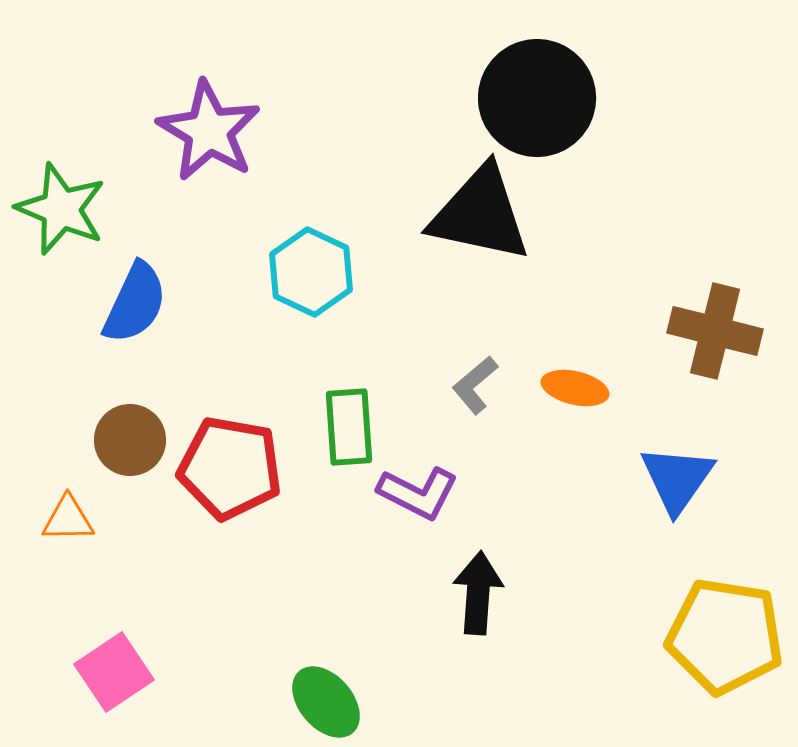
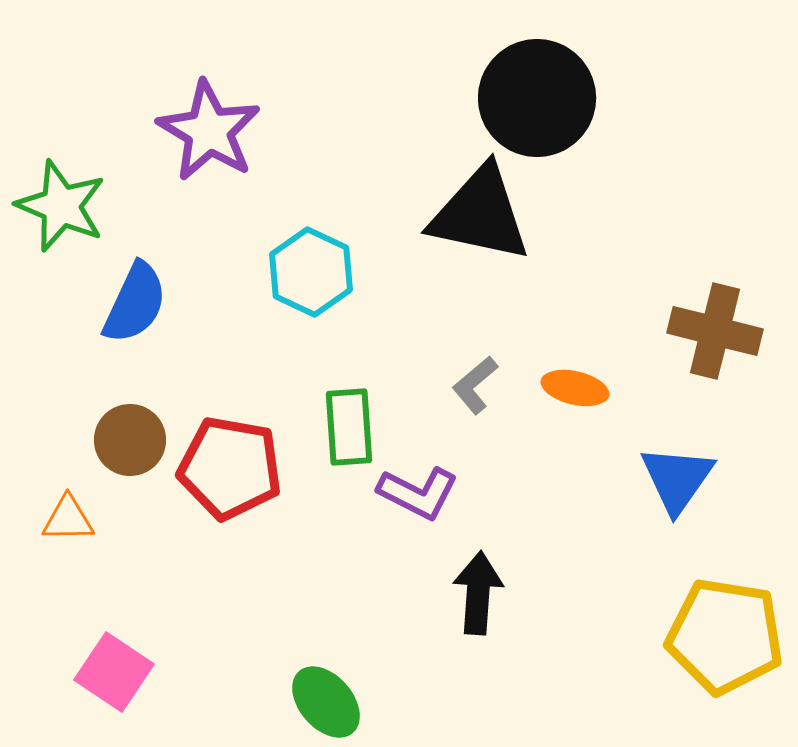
green star: moved 3 px up
pink square: rotated 22 degrees counterclockwise
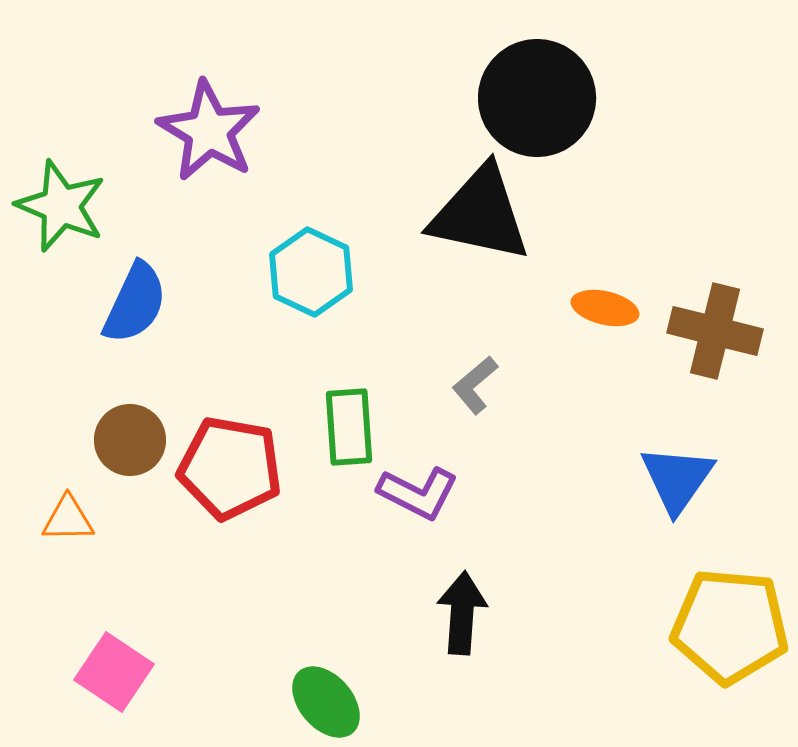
orange ellipse: moved 30 px right, 80 px up
black arrow: moved 16 px left, 20 px down
yellow pentagon: moved 5 px right, 10 px up; rotated 4 degrees counterclockwise
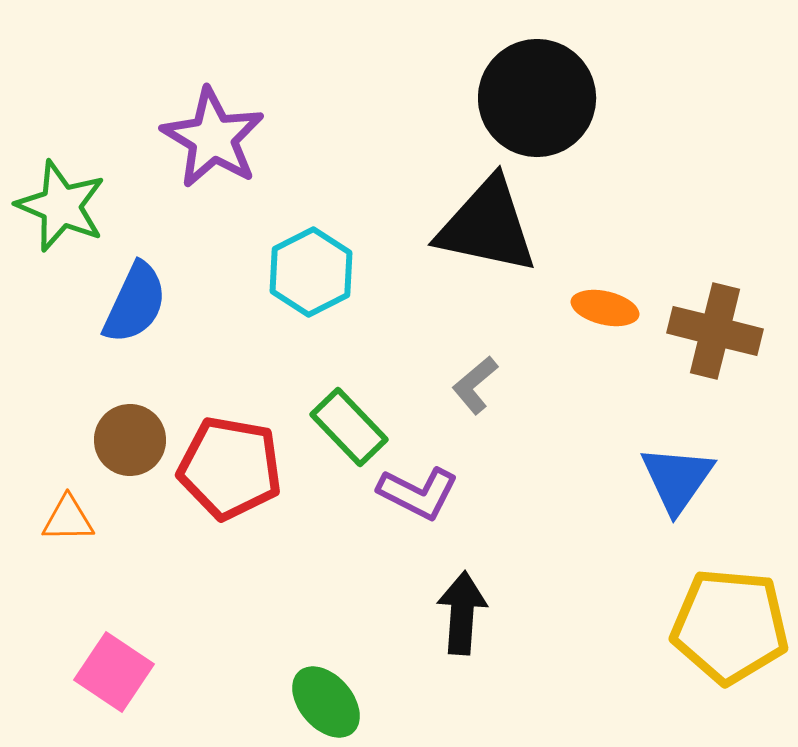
purple star: moved 4 px right, 7 px down
black triangle: moved 7 px right, 12 px down
cyan hexagon: rotated 8 degrees clockwise
green rectangle: rotated 40 degrees counterclockwise
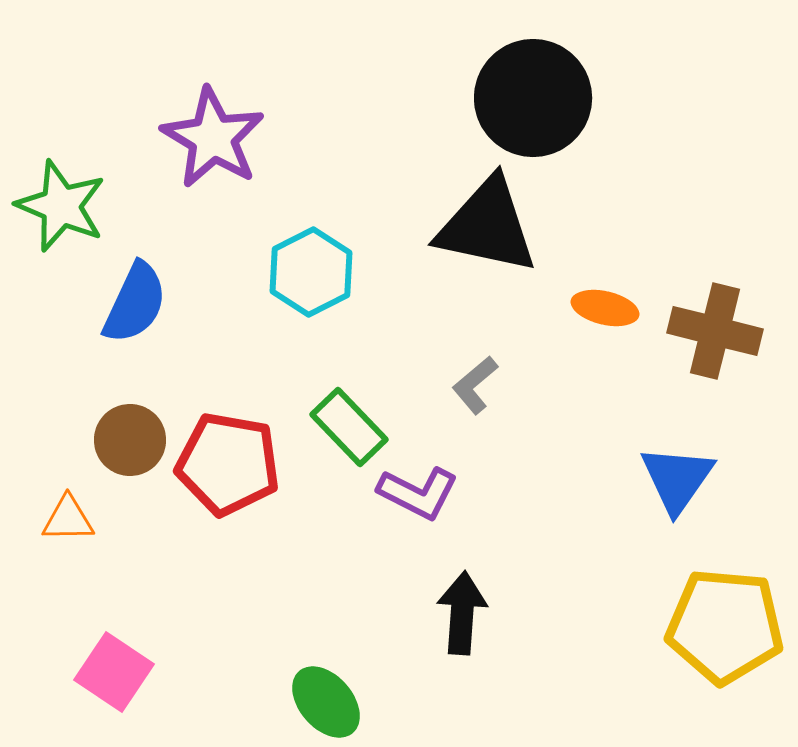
black circle: moved 4 px left
red pentagon: moved 2 px left, 4 px up
yellow pentagon: moved 5 px left
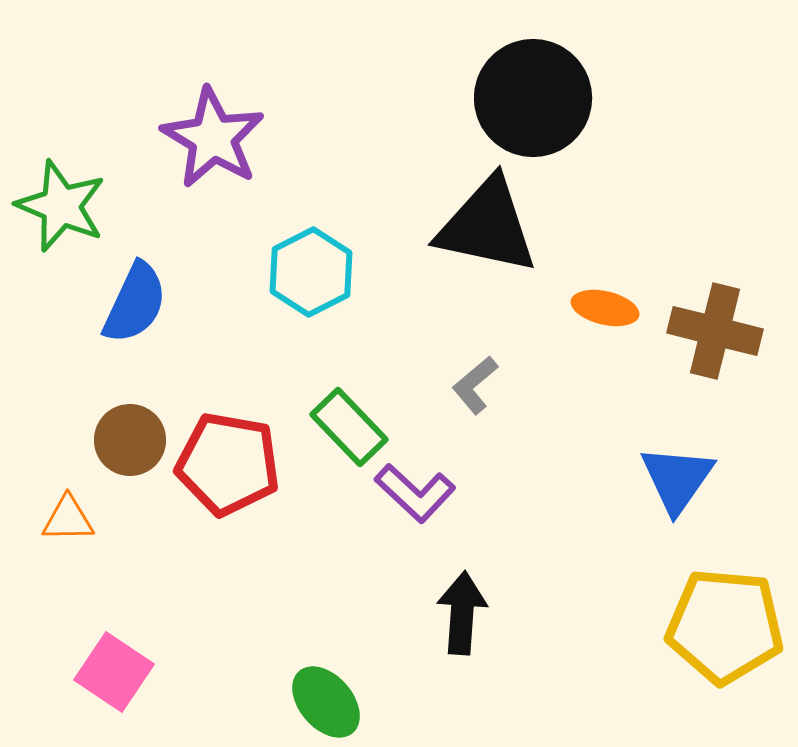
purple L-shape: moved 3 px left; rotated 16 degrees clockwise
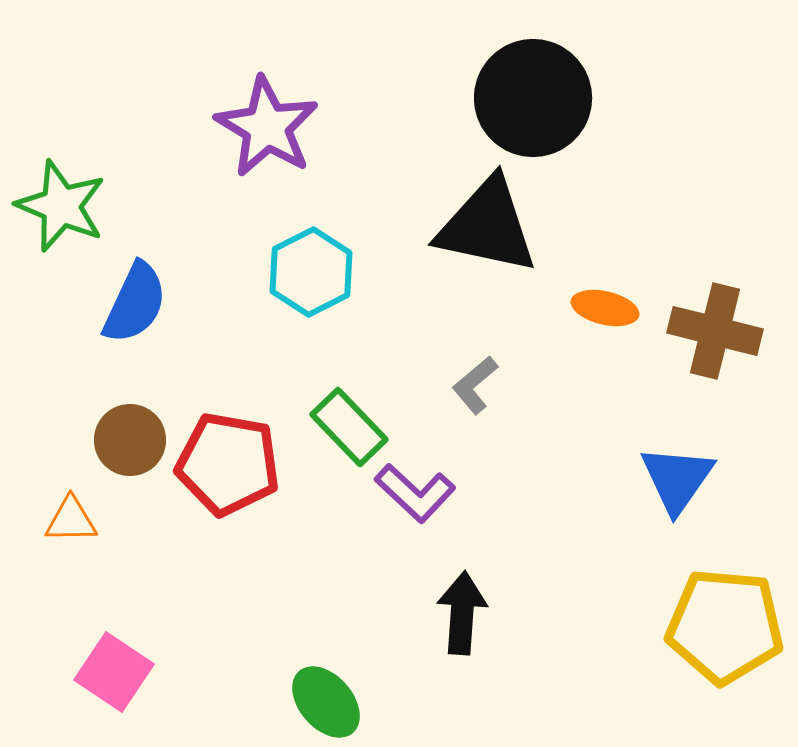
purple star: moved 54 px right, 11 px up
orange triangle: moved 3 px right, 1 px down
